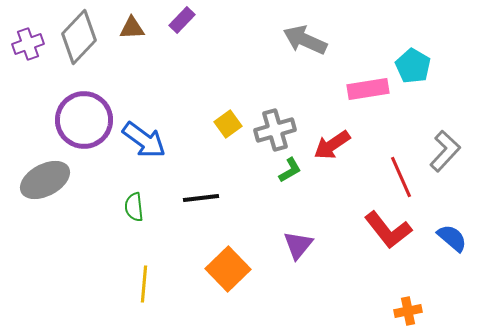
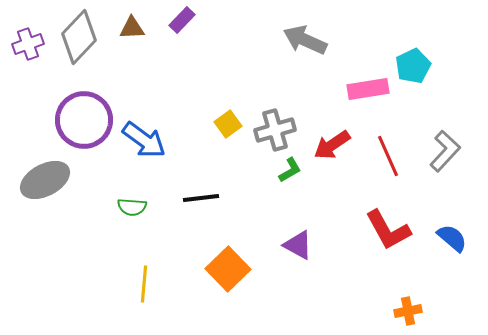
cyan pentagon: rotated 16 degrees clockwise
red line: moved 13 px left, 21 px up
green semicircle: moved 2 px left; rotated 80 degrees counterclockwise
red L-shape: rotated 9 degrees clockwise
purple triangle: rotated 40 degrees counterclockwise
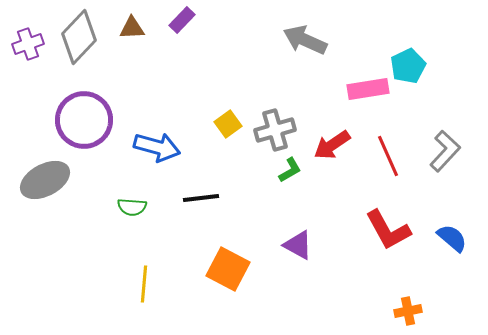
cyan pentagon: moved 5 px left
blue arrow: moved 13 px right, 7 px down; rotated 21 degrees counterclockwise
orange square: rotated 18 degrees counterclockwise
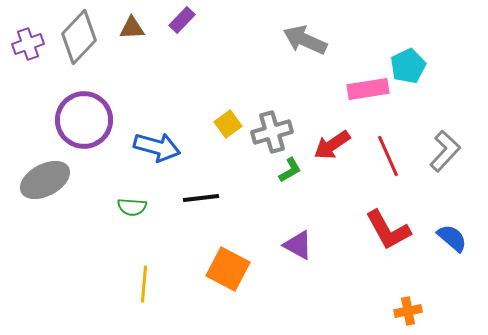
gray cross: moved 3 px left, 2 px down
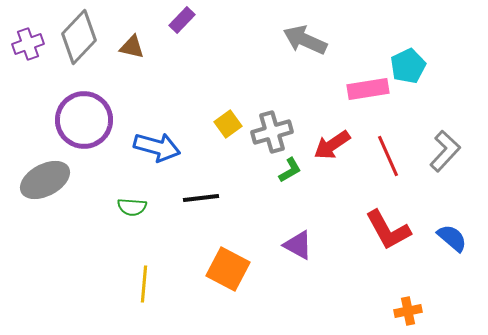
brown triangle: moved 19 px down; rotated 16 degrees clockwise
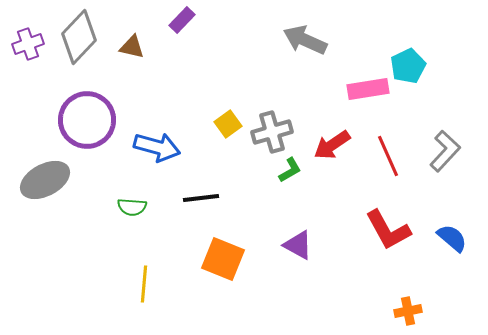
purple circle: moved 3 px right
orange square: moved 5 px left, 10 px up; rotated 6 degrees counterclockwise
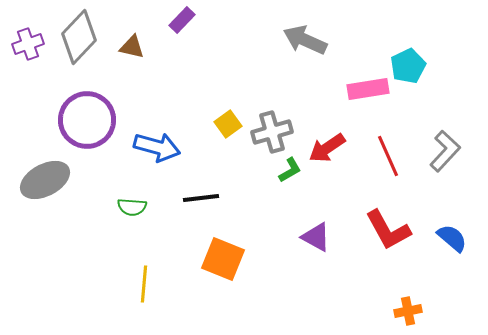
red arrow: moved 5 px left, 3 px down
purple triangle: moved 18 px right, 8 px up
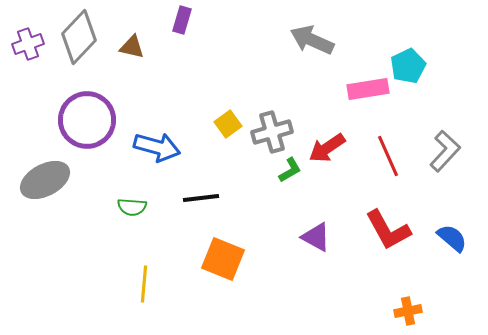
purple rectangle: rotated 28 degrees counterclockwise
gray arrow: moved 7 px right
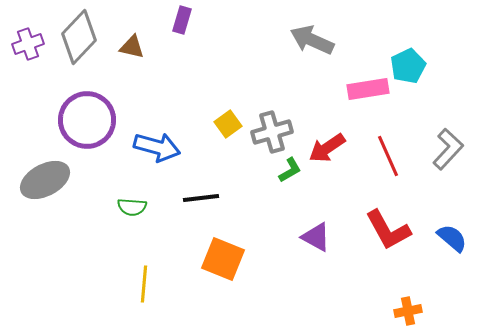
gray L-shape: moved 3 px right, 2 px up
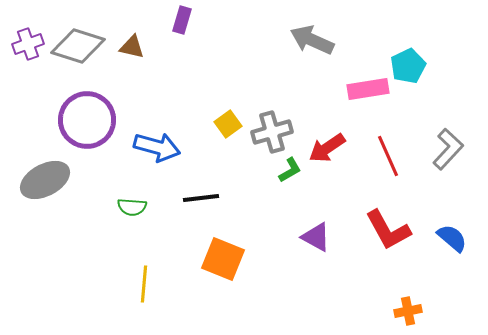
gray diamond: moved 1 px left, 9 px down; rotated 64 degrees clockwise
